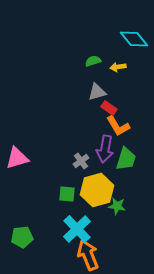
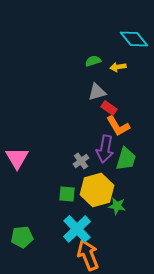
pink triangle: rotated 45 degrees counterclockwise
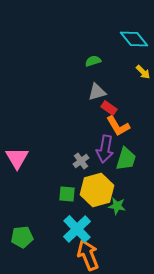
yellow arrow: moved 25 px right, 5 px down; rotated 126 degrees counterclockwise
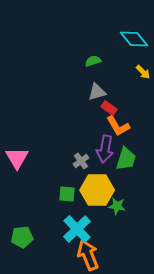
yellow hexagon: rotated 16 degrees clockwise
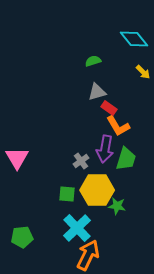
cyan cross: moved 1 px up
orange arrow: rotated 48 degrees clockwise
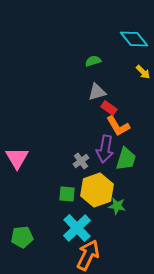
yellow hexagon: rotated 20 degrees counterclockwise
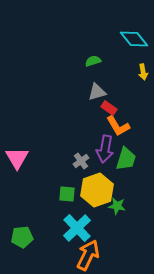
yellow arrow: rotated 35 degrees clockwise
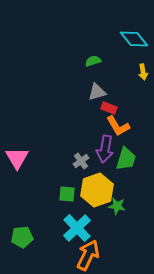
red rectangle: rotated 14 degrees counterclockwise
